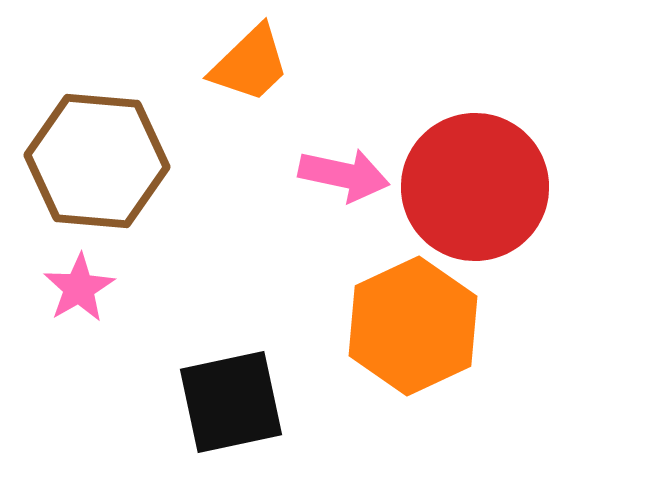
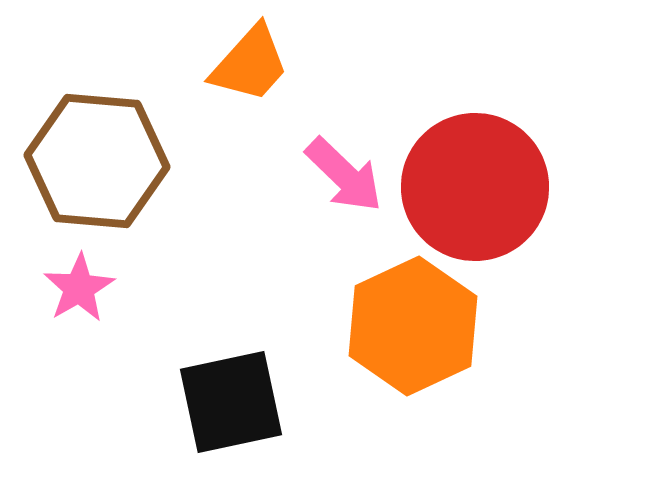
orange trapezoid: rotated 4 degrees counterclockwise
pink arrow: rotated 32 degrees clockwise
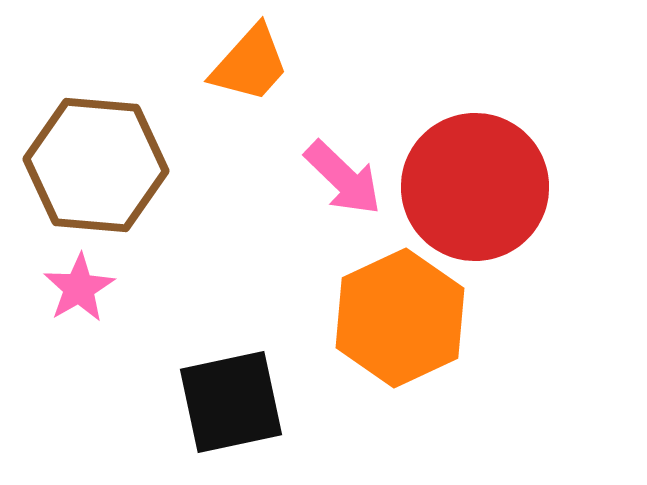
brown hexagon: moved 1 px left, 4 px down
pink arrow: moved 1 px left, 3 px down
orange hexagon: moved 13 px left, 8 px up
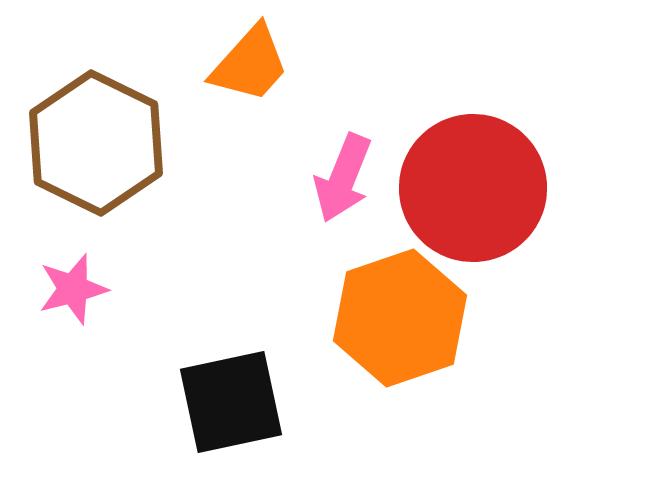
brown hexagon: moved 22 px up; rotated 21 degrees clockwise
pink arrow: rotated 68 degrees clockwise
red circle: moved 2 px left, 1 px down
pink star: moved 6 px left, 1 px down; rotated 16 degrees clockwise
orange hexagon: rotated 6 degrees clockwise
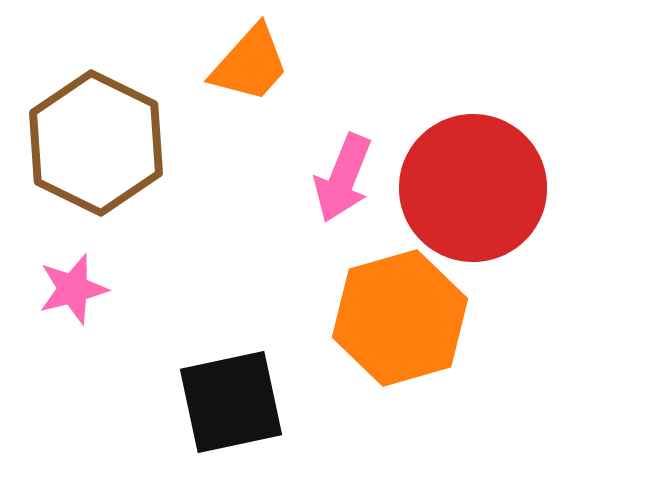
orange hexagon: rotated 3 degrees clockwise
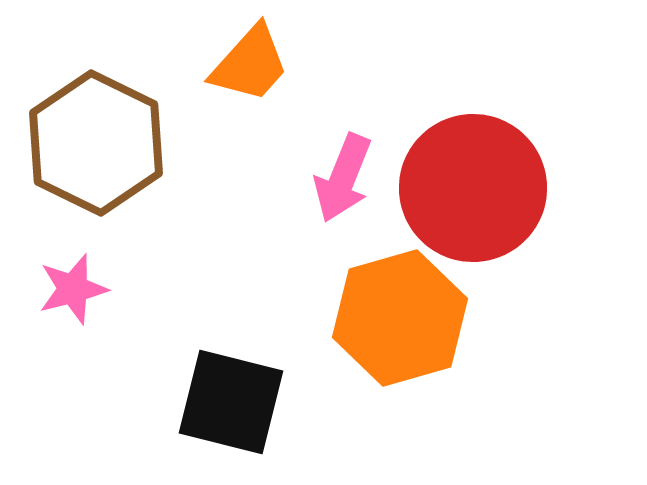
black square: rotated 26 degrees clockwise
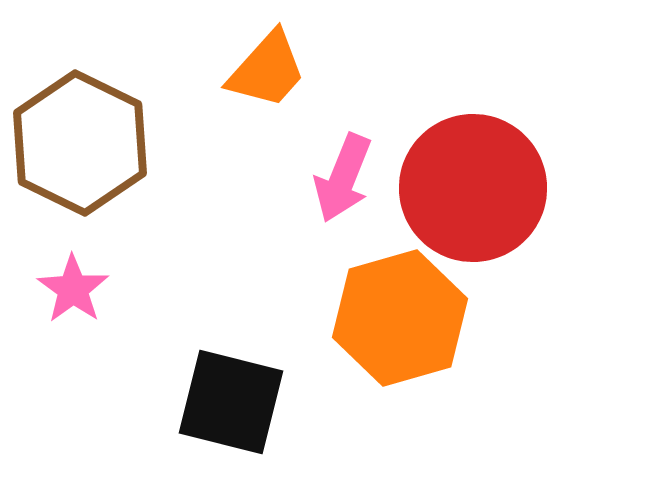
orange trapezoid: moved 17 px right, 6 px down
brown hexagon: moved 16 px left
pink star: rotated 22 degrees counterclockwise
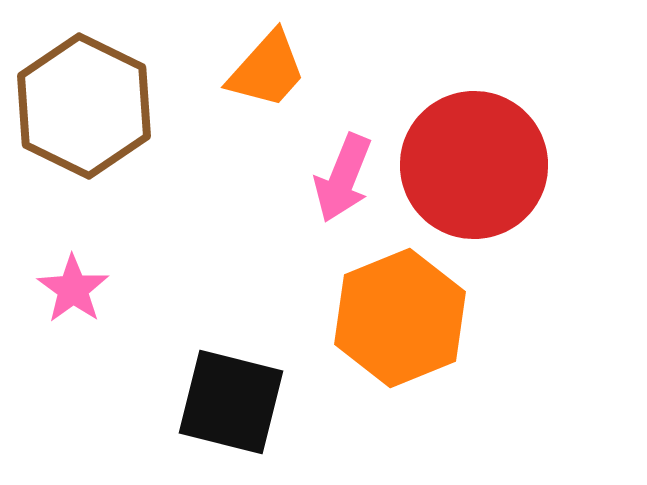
brown hexagon: moved 4 px right, 37 px up
red circle: moved 1 px right, 23 px up
orange hexagon: rotated 6 degrees counterclockwise
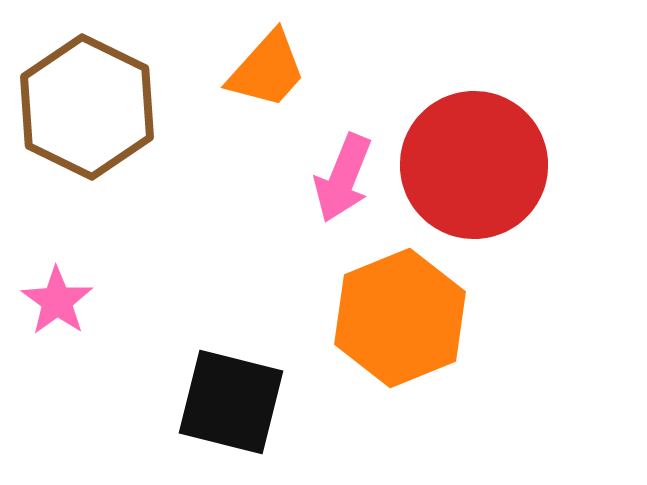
brown hexagon: moved 3 px right, 1 px down
pink star: moved 16 px left, 12 px down
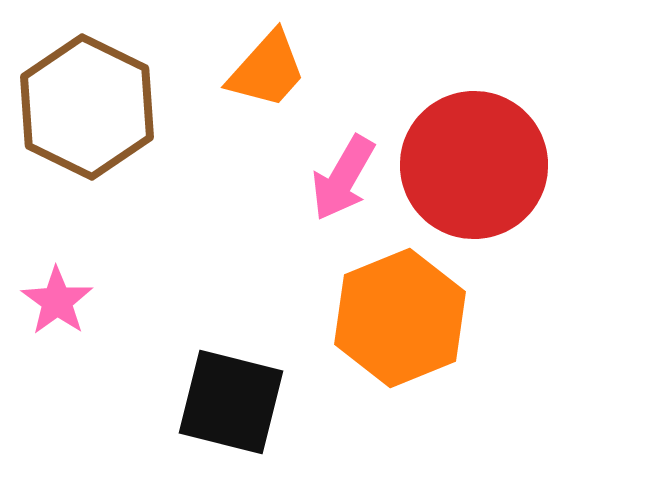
pink arrow: rotated 8 degrees clockwise
